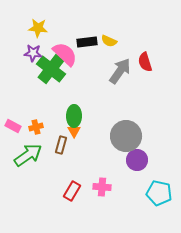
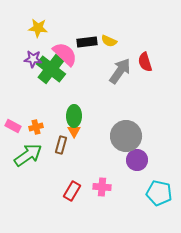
purple star: moved 6 px down
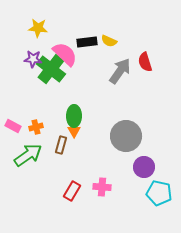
purple circle: moved 7 px right, 7 px down
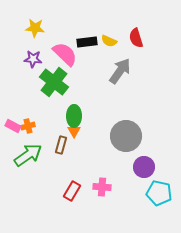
yellow star: moved 3 px left
red semicircle: moved 9 px left, 24 px up
green cross: moved 3 px right, 13 px down
orange cross: moved 8 px left, 1 px up
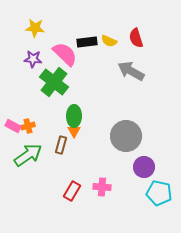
gray arrow: moved 11 px right; rotated 96 degrees counterclockwise
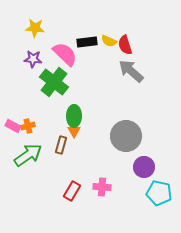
red semicircle: moved 11 px left, 7 px down
gray arrow: rotated 12 degrees clockwise
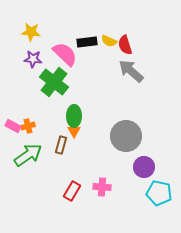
yellow star: moved 4 px left, 4 px down
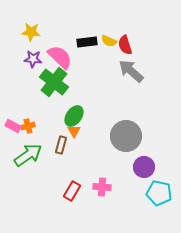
pink semicircle: moved 5 px left, 3 px down
green ellipse: rotated 35 degrees clockwise
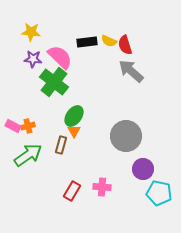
purple circle: moved 1 px left, 2 px down
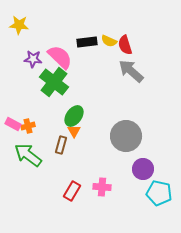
yellow star: moved 12 px left, 7 px up
pink rectangle: moved 2 px up
green arrow: rotated 108 degrees counterclockwise
